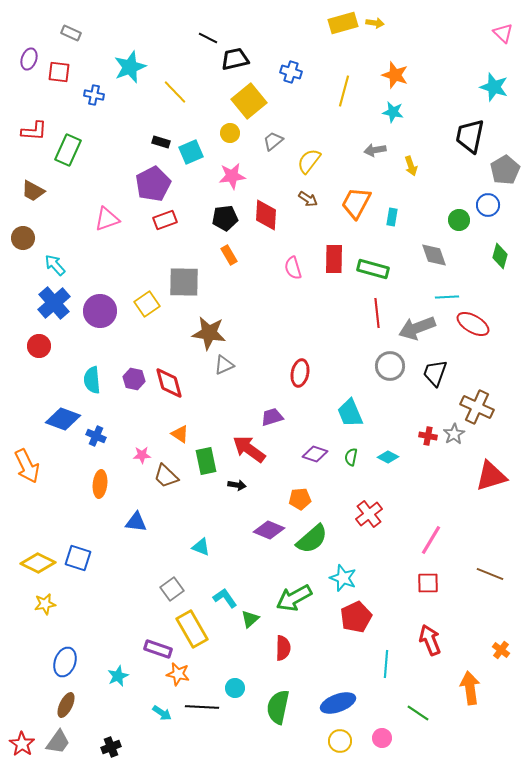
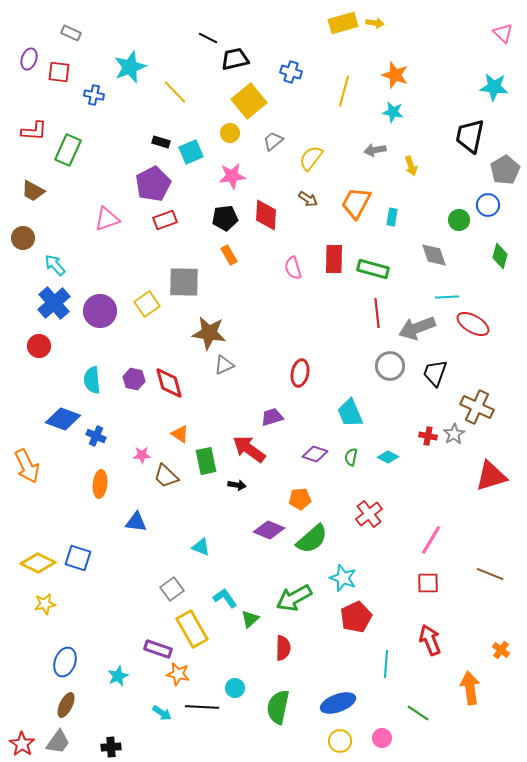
cyan star at (494, 87): rotated 12 degrees counterclockwise
yellow semicircle at (309, 161): moved 2 px right, 3 px up
black cross at (111, 747): rotated 18 degrees clockwise
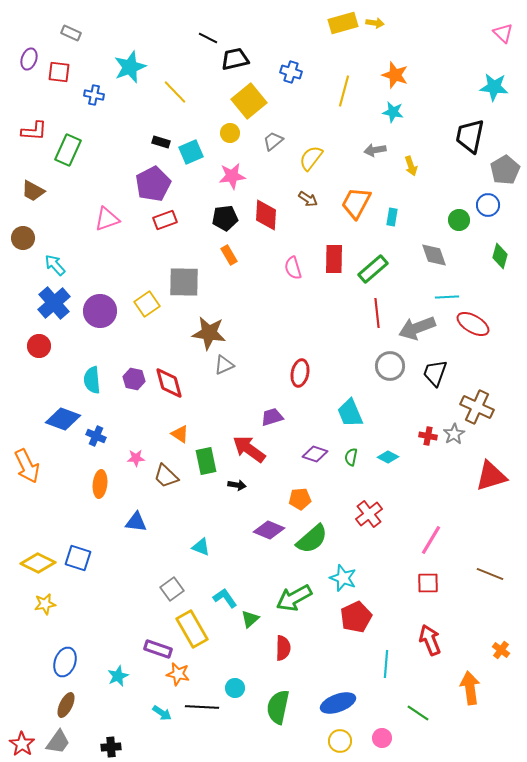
green rectangle at (373, 269): rotated 56 degrees counterclockwise
pink star at (142, 455): moved 6 px left, 3 px down
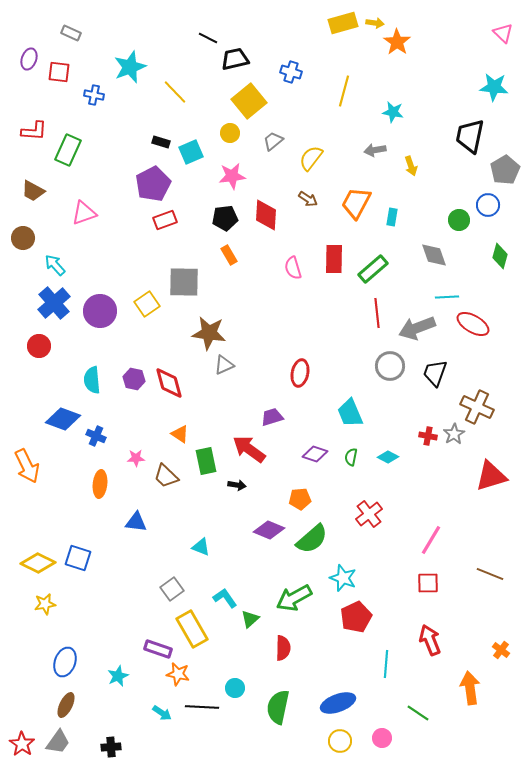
orange star at (395, 75): moved 2 px right, 33 px up; rotated 16 degrees clockwise
pink triangle at (107, 219): moved 23 px left, 6 px up
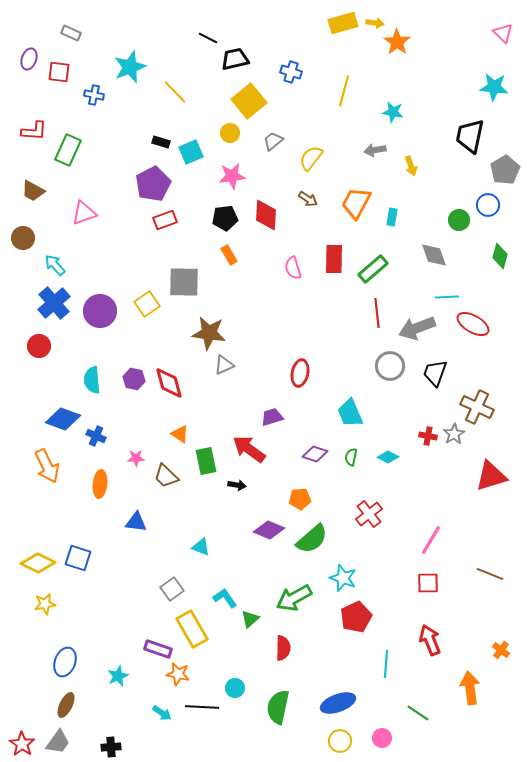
orange arrow at (27, 466): moved 20 px right
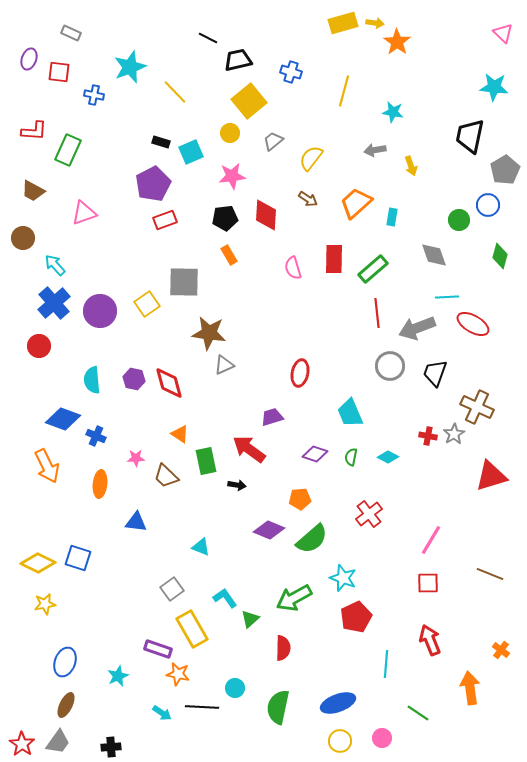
black trapezoid at (235, 59): moved 3 px right, 1 px down
orange trapezoid at (356, 203): rotated 20 degrees clockwise
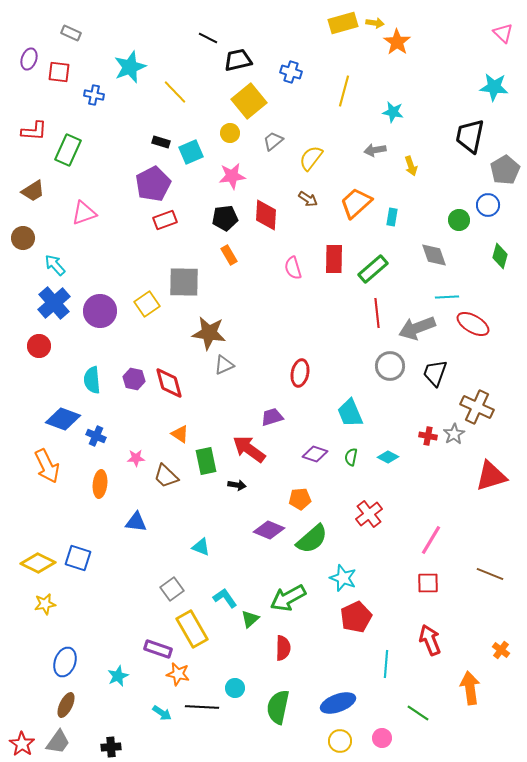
brown trapezoid at (33, 191): rotated 60 degrees counterclockwise
green arrow at (294, 598): moved 6 px left
